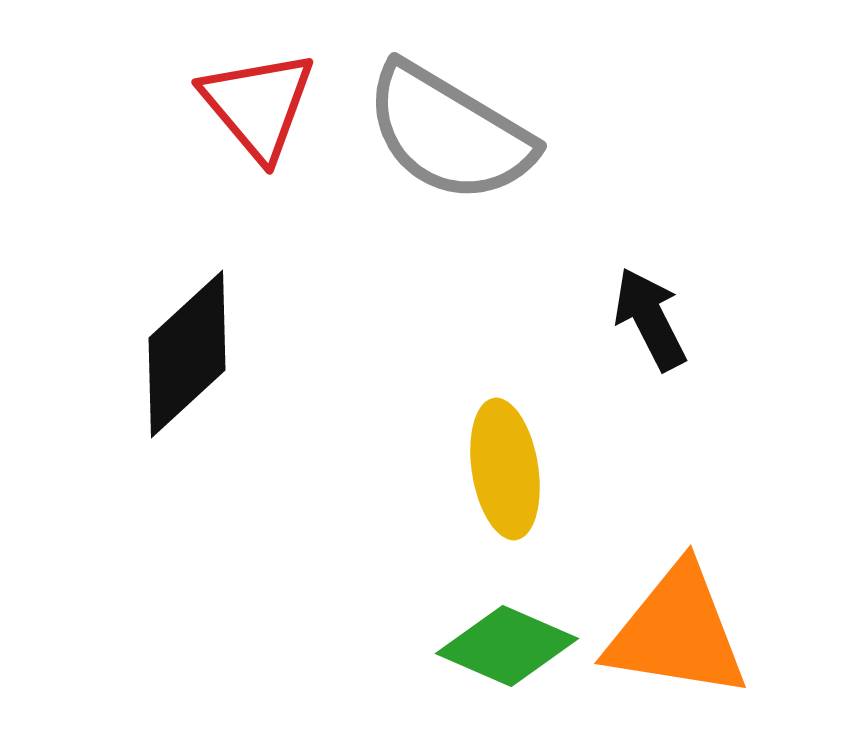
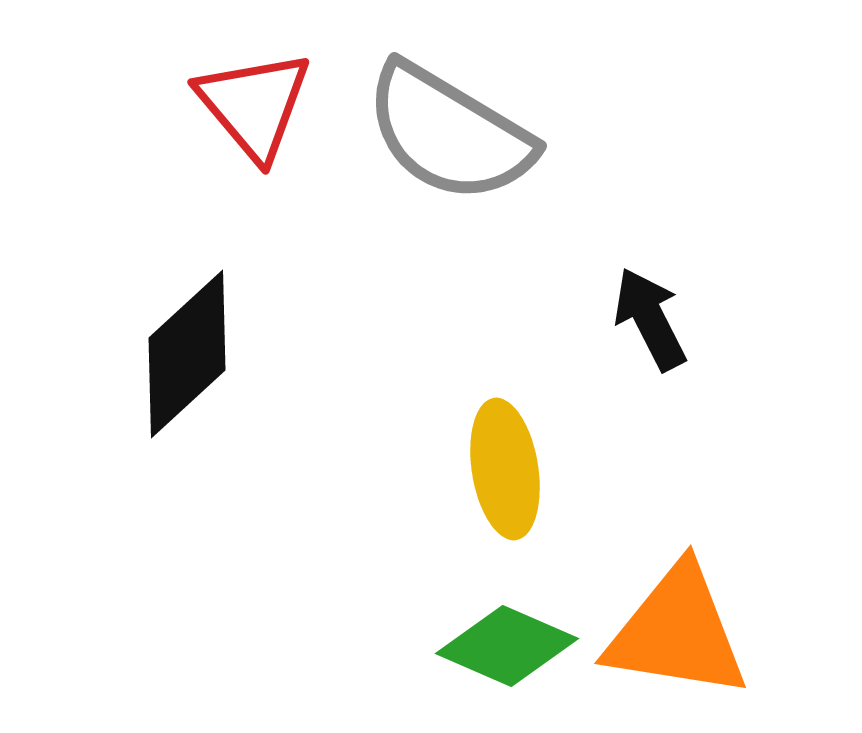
red triangle: moved 4 px left
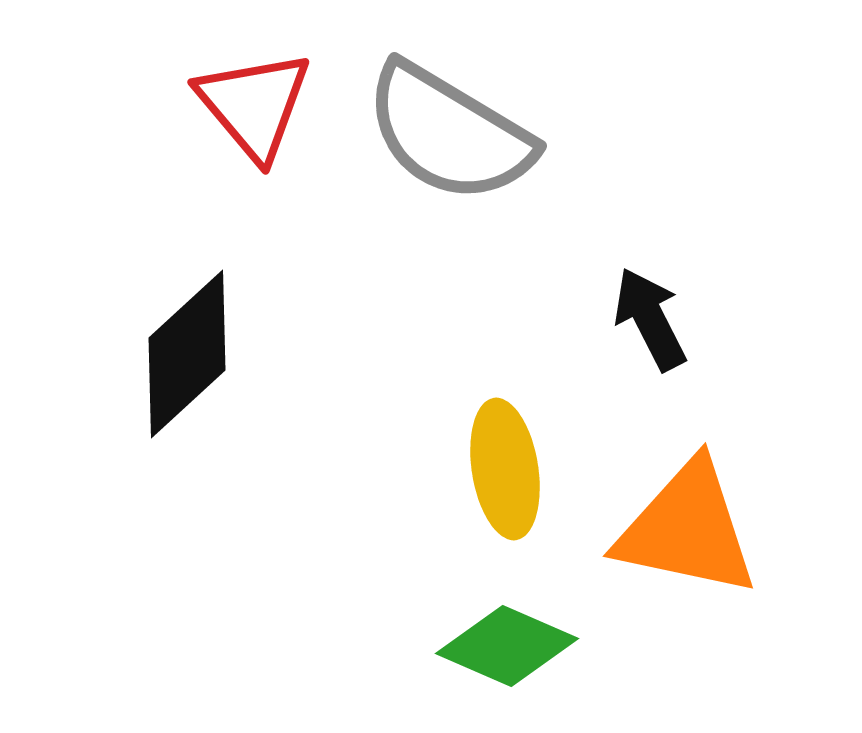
orange triangle: moved 10 px right, 103 px up; rotated 3 degrees clockwise
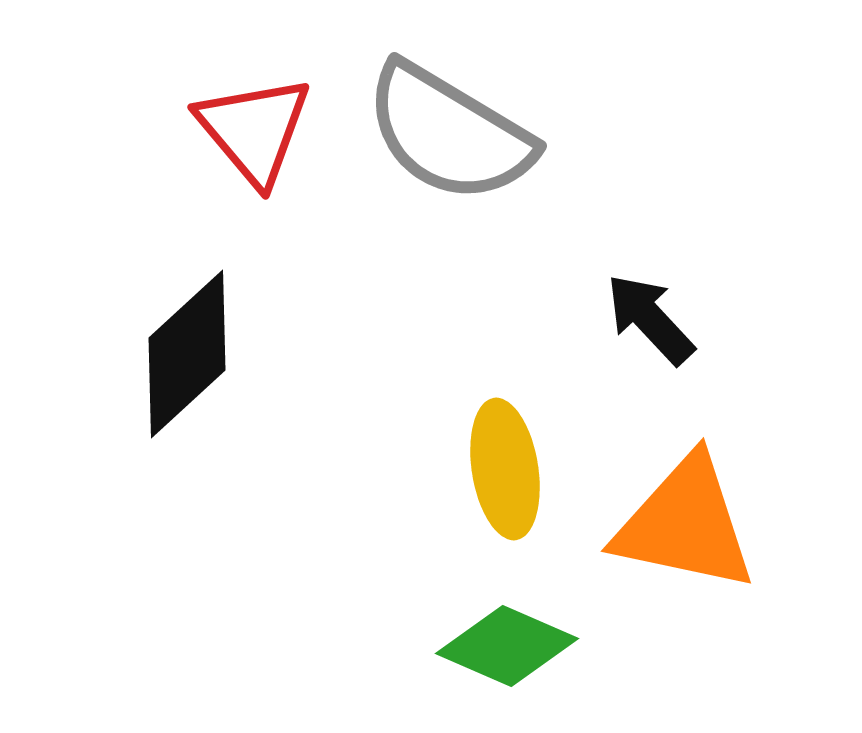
red triangle: moved 25 px down
black arrow: rotated 16 degrees counterclockwise
orange triangle: moved 2 px left, 5 px up
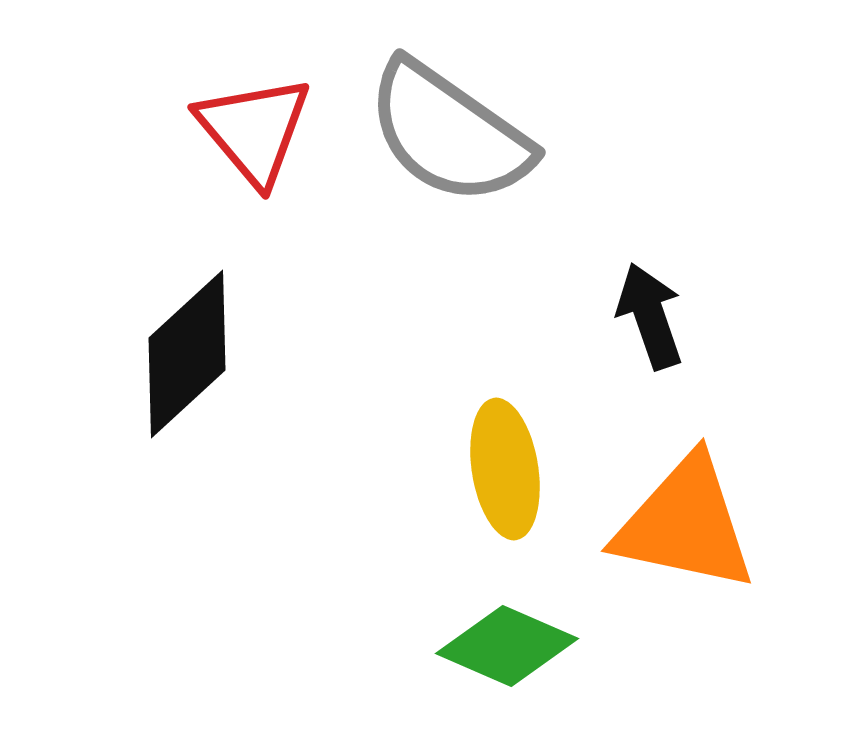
gray semicircle: rotated 4 degrees clockwise
black arrow: moved 3 px up; rotated 24 degrees clockwise
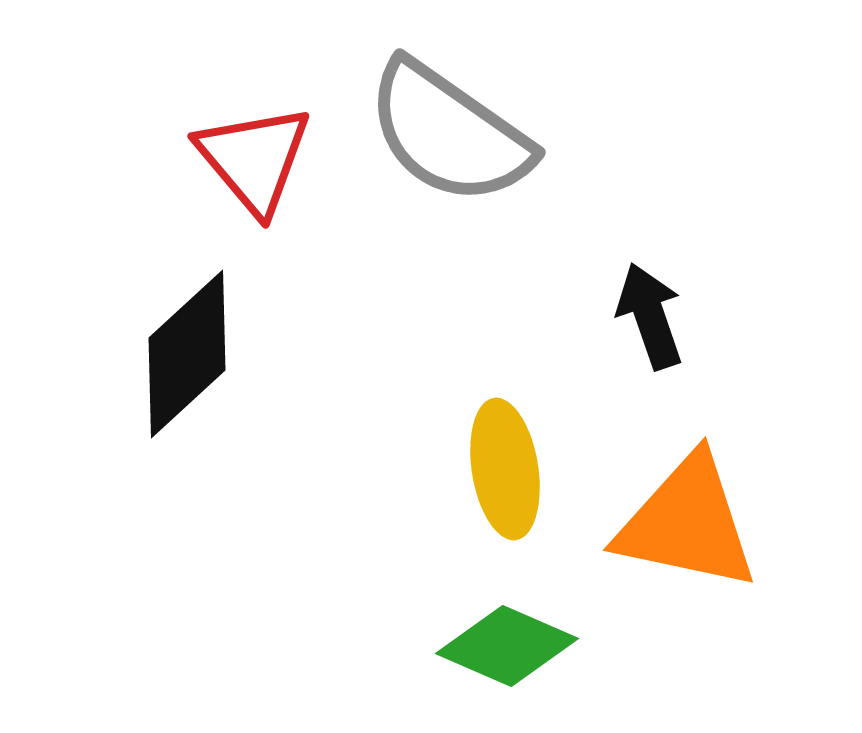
red triangle: moved 29 px down
orange triangle: moved 2 px right, 1 px up
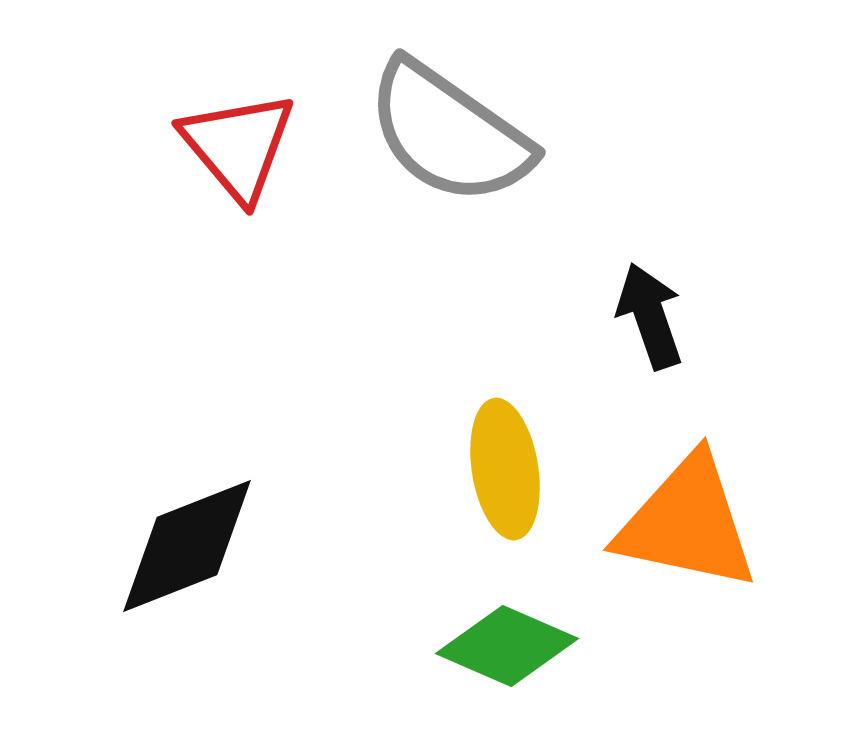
red triangle: moved 16 px left, 13 px up
black diamond: moved 192 px down; rotated 21 degrees clockwise
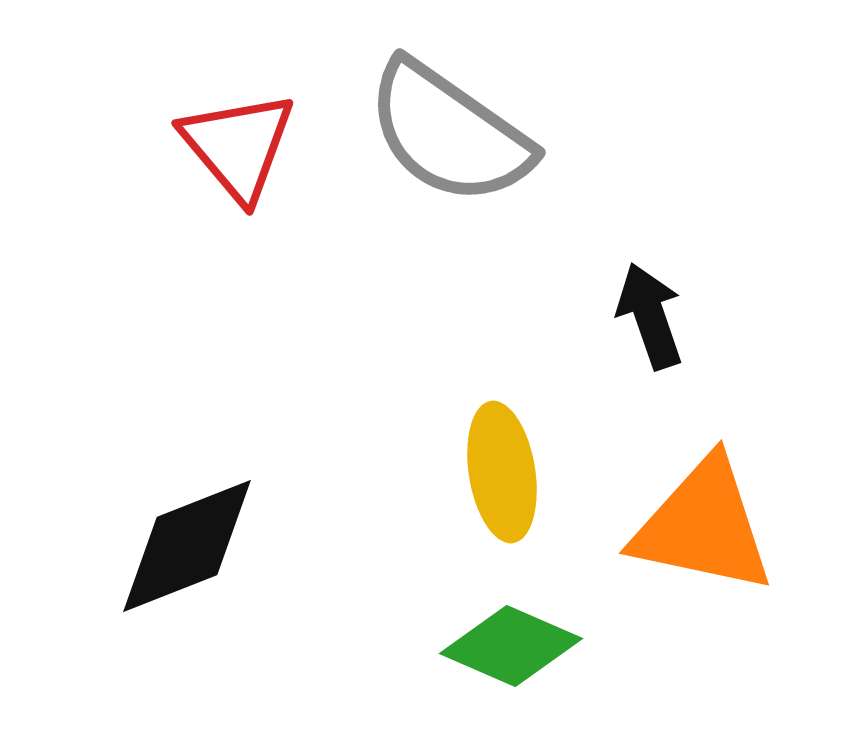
yellow ellipse: moved 3 px left, 3 px down
orange triangle: moved 16 px right, 3 px down
green diamond: moved 4 px right
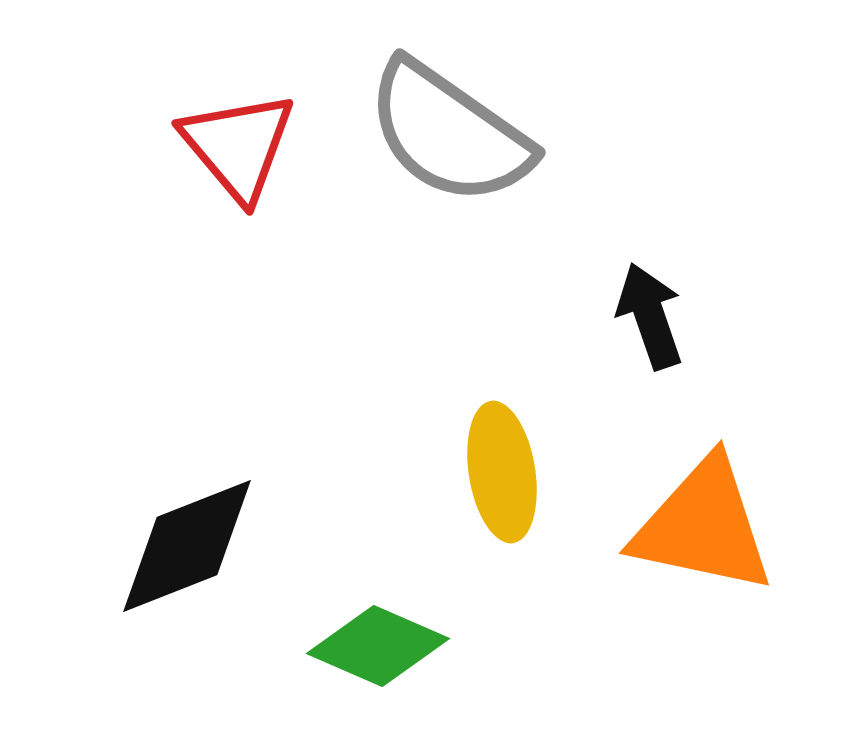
green diamond: moved 133 px left
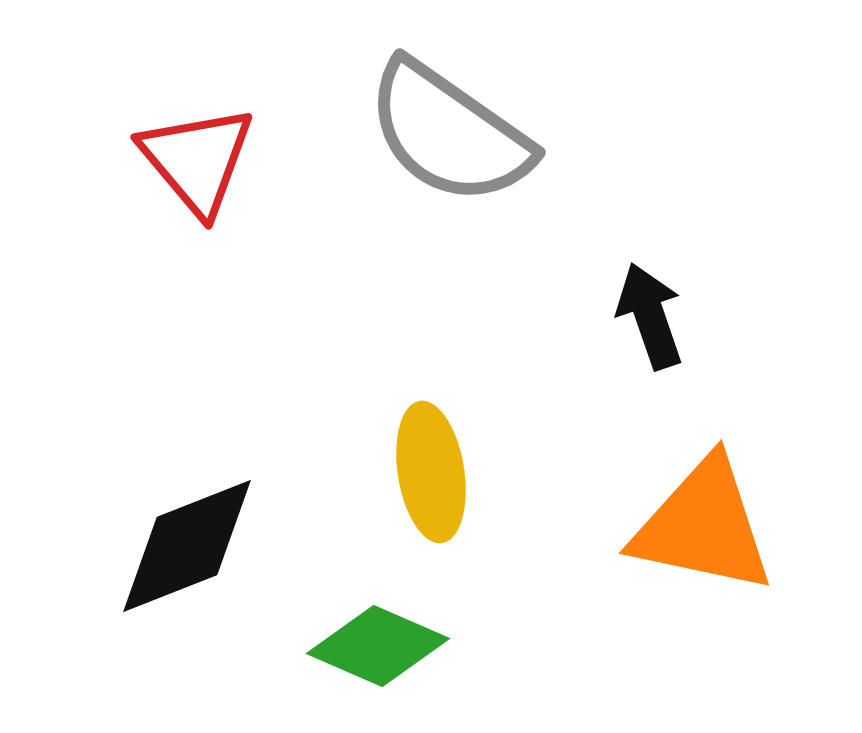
red triangle: moved 41 px left, 14 px down
yellow ellipse: moved 71 px left
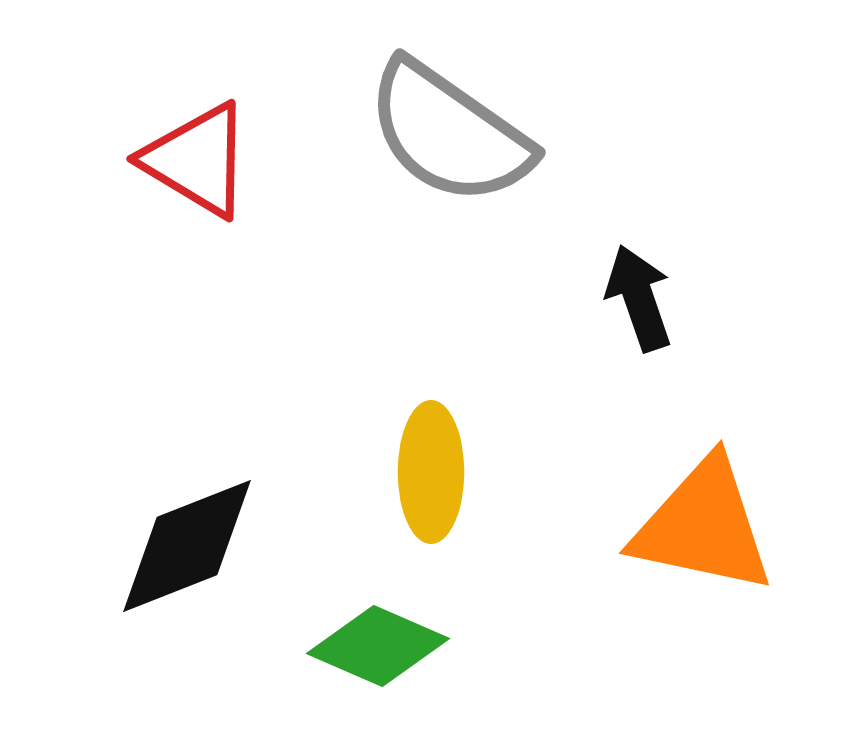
red triangle: rotated 19 degrees counterclockwise
black arrow: moved 11 px left, 18 px up
yellow ellipse: rotated 9 degrees clockwise
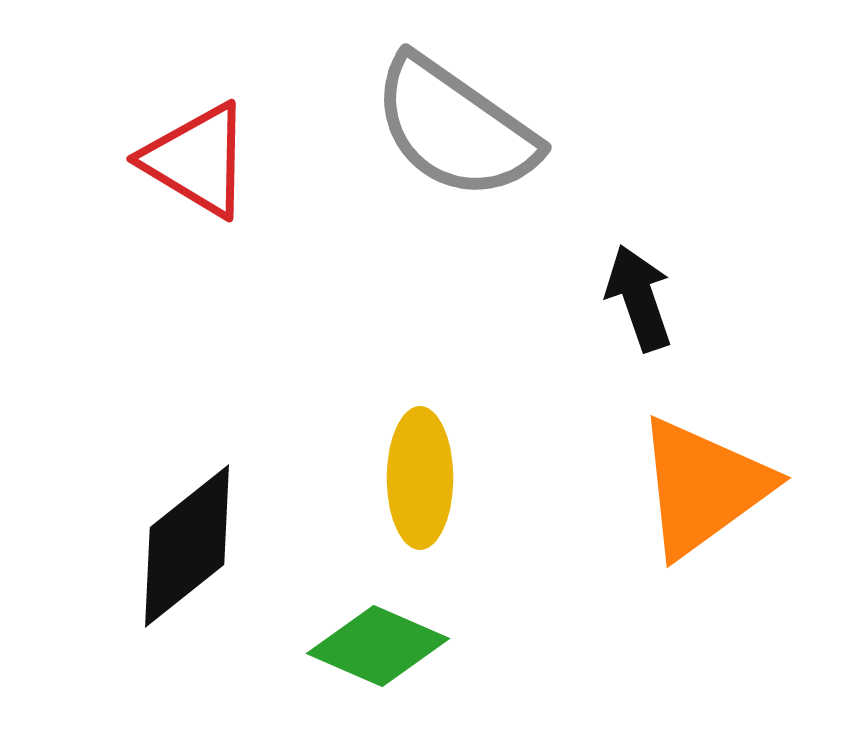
gray semicircle: moved 6 px right, 5 px up
yellow ellipse: moved 11 px left, 6 px down
orange triangle: moved 39 px up; rotated 48 degrees counterclockwise
black diamond: rotated 17 degrees counterclockwise
